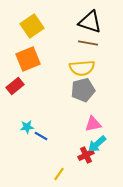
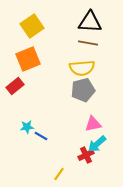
black triangle: rotated 15 degrees counterclockwise
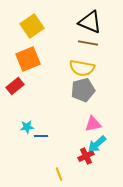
black triangle: rotated 20 degrees clockwise
yellow semicircle: rotated 15 degrees clockwise
blue line: rotated 32 degrees counterclockwise
red cross: moved 1 px down
yellow line: rotated 56 degrees counterclockwise
